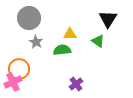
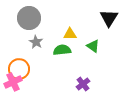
black triangle: moved 1 px right, 1 px up
green triangle: moved 5 px left, 5 px down
purple cross: moved 7 px right
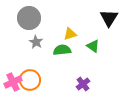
yellow triangle: rotated 16 degrees counterclockwise
orange circle: moved 11 px right, 11 px down
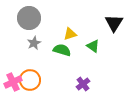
black triangle: moved 5 px right, 5 px down
gray star: moved 2 px left, 1 px down; rotated 16 degrees clockwise
green semicircle: rotated 24 degrees clockwise
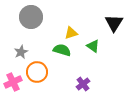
gray circle: moved 2 px right, 1 px up
yellow triangle: moved 1 px right, 1 px up
gray star: moved 13 px left, 9 px down
orange circle: moved 7 px right, 8 px up
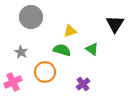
black triangle: moved 1 px right, 1 px down
yellow triangle: moved 1 px left, 2 px up
green triangle: moved 1 px left, 3 px down
gray star: rotated 16 degrees counterclockwise
orange circle: moved 8 px right
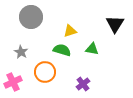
green triangle: rotated 24 degrees counterclockwise
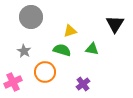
gray star: moved 3 px right, 1 px up
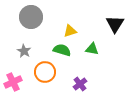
purple cross: moved 3 px left
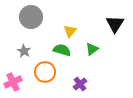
yellow triangle: rotated 32 degrees counterclockwise
green triangle: rotated 48 degrees counterclockwise
